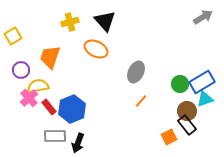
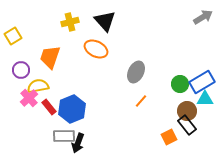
cyan triangle: rotated 18 degrees clockwise
gray rectangle: moved 9 px right
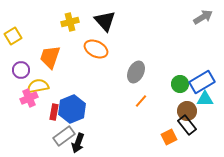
pink cross: rotated 18 degrees clockwise
red rectangle: moved 5 px right, 5 px down; rotated 49 degrees clockwise
gray rectangle: rotated 35 degrees counterclockwise
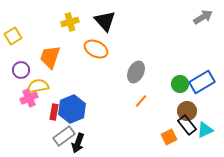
cyan triangle: moved 31 px down; rotated 24 degrees counterclockwise
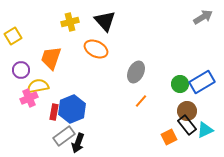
orange trapezoid: moved 1 px right, 1 px down
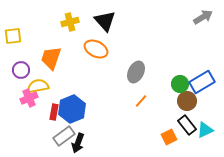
yellow square: rotated 24 degrees clockwise
brown circle: moved 10 px up
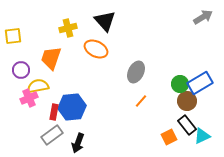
yellow cross: moved 2 px left, 6 px down
blue rectangle: moved 2 px left, 1 px down
blue hexagon: moved 2 px up; rotated 16 degrees clockwise
cyan triangle: moved 3 px left, 6 px down
gray rectangle: moved 12 px left, 1 px up
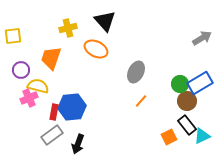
gray arrow: moved 1 px left, 21 px down
yellow semicircle: rotated 25 degrees clockwise
black arrow: moved 1 px down
